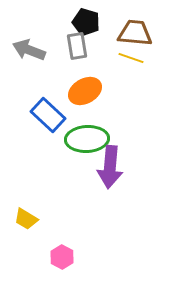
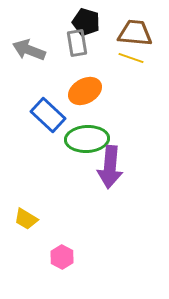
gray rectangle: moved 3 px up
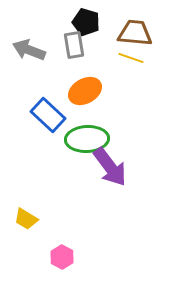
gray rectangle: moved 3 px left, 2 px down
purple arrow: rotated 42 degrees counterclockwise
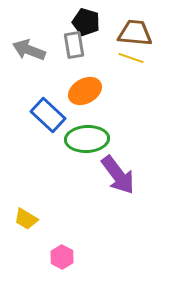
purple arrow: moved 8 px right, 8 px down
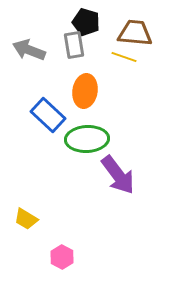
yellow line: moved 7 px left, 1 px up
orange ellipse: rotated 52 degrees counterclockwise
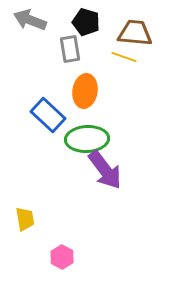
gray rectangle: moved 4 px left, 4 px down
gray arrow: moved 1 px right, 30 px up
purple arrow: moved 13 px left, 5 px up
yellow trapezoid: moved 1 px left; rotated 130 degrees counterclockwise
